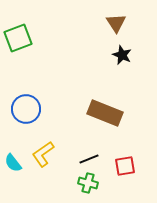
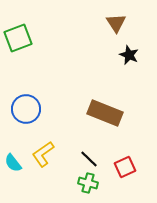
black star: moved 7 px right
black line: rotated 66 degrees clockwise
red square: moved 1 px down; rotated 15 degrees counterclockwise
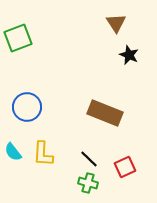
blue circle: moved 1 px right, 2 px up
yellow L-shape: rotated 52 degrees counterclockwise
cyan semicircle: moved 11 px up
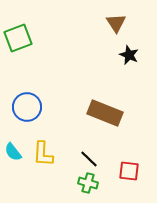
red square: moved 4 px right, 4 px down; rotated 30 degrees clockwise
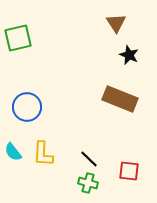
green square: rotated 8 degrees clockwise
brown rectangle: moved 15 px right, 14 px up
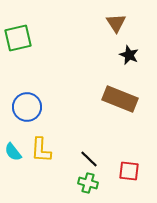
yellow L-shape: moved 2 px left, 4 px up
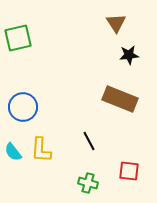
black star: rotated 30 degrees counterclockwise
blue circle: moved 4 px left
black line: moved 18 px up; rotated 18 degrees clockwise
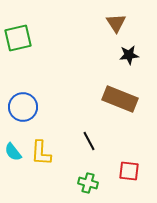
yellow L-shape: moved 3 px down
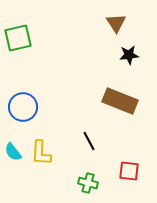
brown rectangle: moved 2 px down
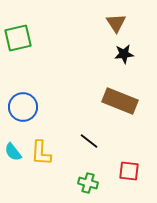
black star: moved 5 px left, 1 px up
black line: rotated 24 degrees counterclockwise
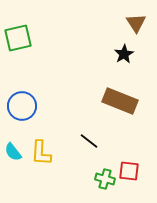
brown triangle: moved 20 px right
black star: rotated 24 degrees counterclockwise
blue circle: moved 1 px left, 1 px up
green cross: moved 17 px right, 4 px up
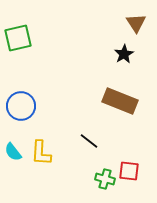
blue circle: moved 1 px left
